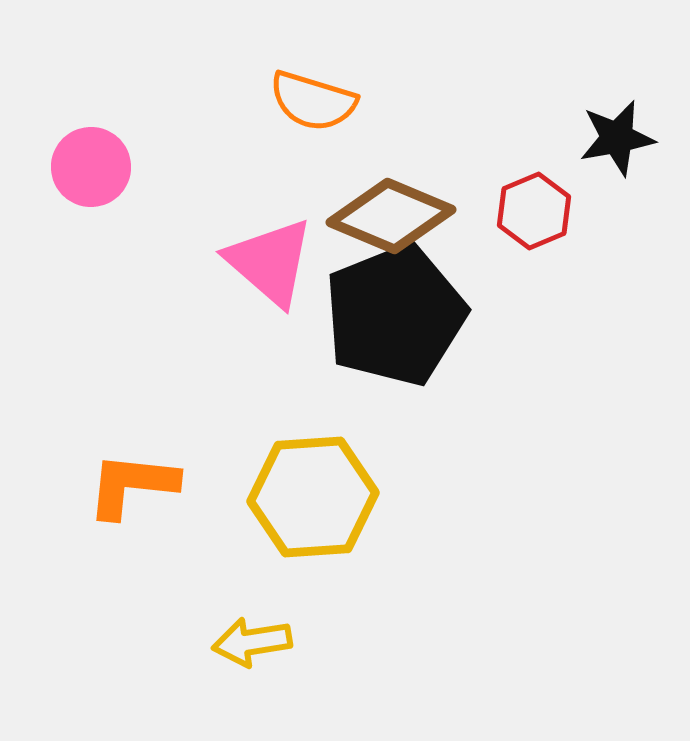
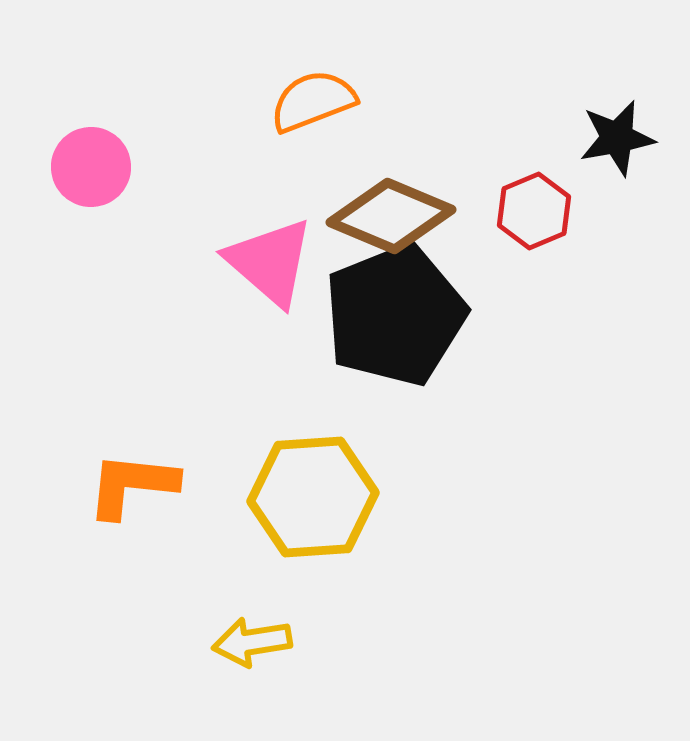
orange semicircle: rotated 142 degrees clockwise
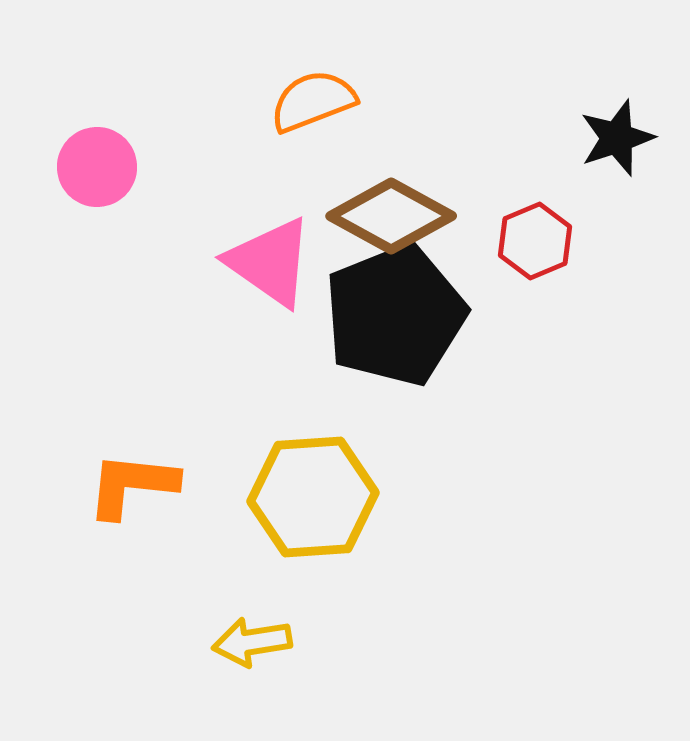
black star: rotated 8 degrees counterclockwise
pink circle: moved 6 px right
red hexagon: moved 1 px right, 30 px down
brown diamond: rotated 6 degrees clockwise
pink triangle: rotated 6 degrees counterclockwise
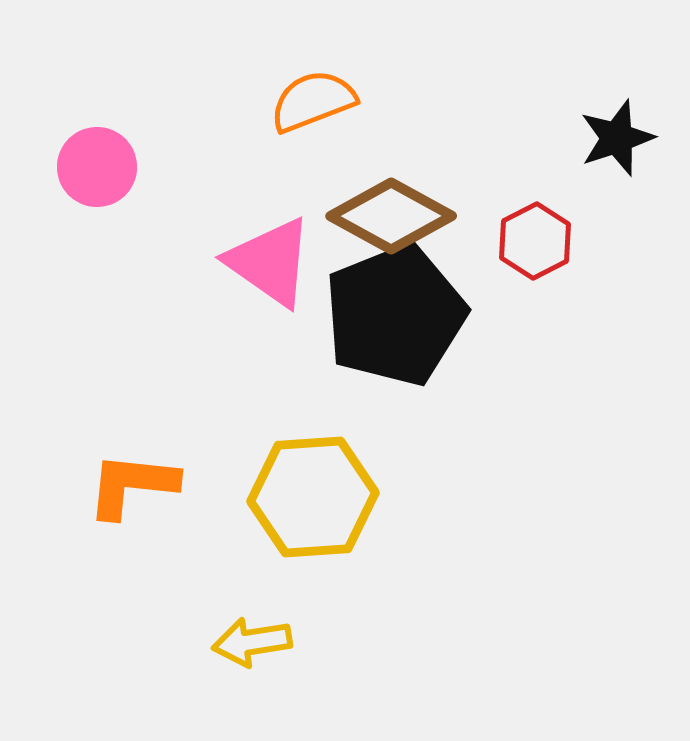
red hexagon: rotated 4 degrees counterclockwise
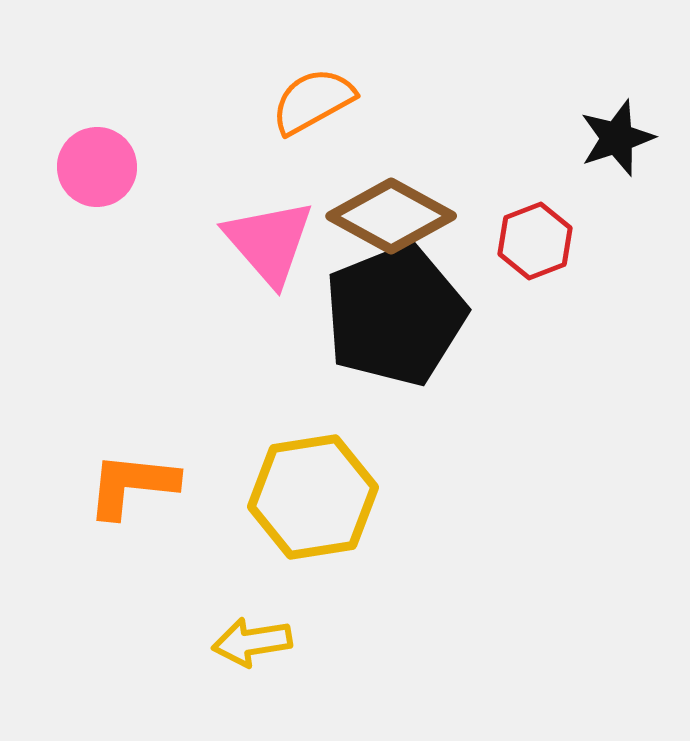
orange semicircle: rotated 8 degrees counterclockwise
red hexagon: rotated 6 degrees clockwise
pink triangle: moved 1 px left, 20 px up; rotated 14 degrees clockwise
yellow hexagon: rotated 5 degrees counterclockwise
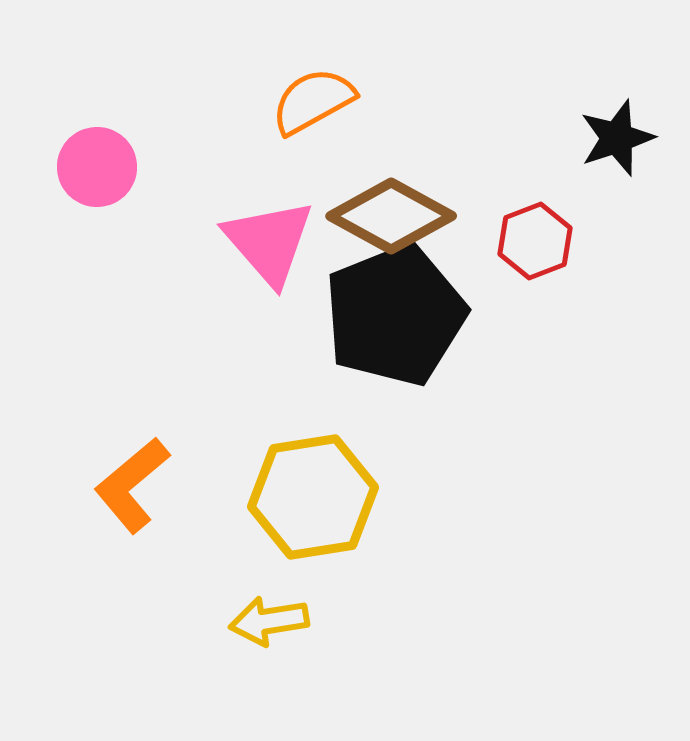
orange L-shape: rotated 46 degrees counterclockwise
yellow arrow: moved 17 px right, 21 px up
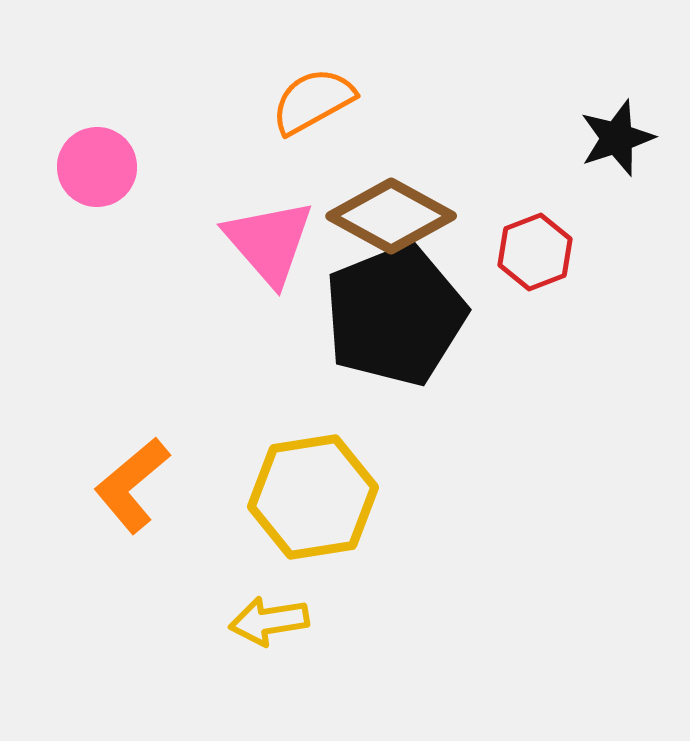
red hexagon: moved 11 px down
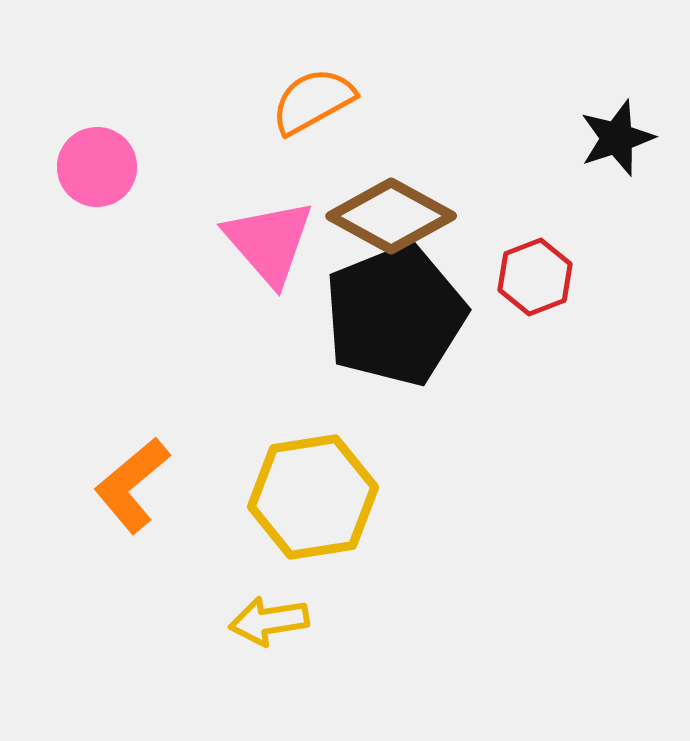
red hexagon: moved 25 px down
